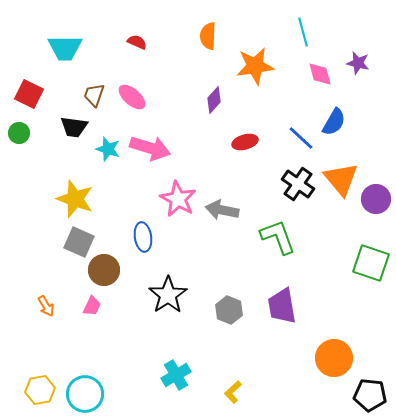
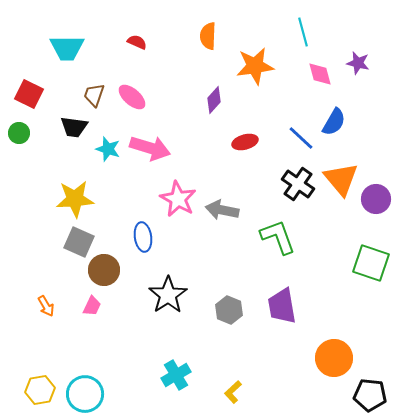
cyan trapezoid: moved 2 px right
yellow star: rotated 24 degrees counterclockwise
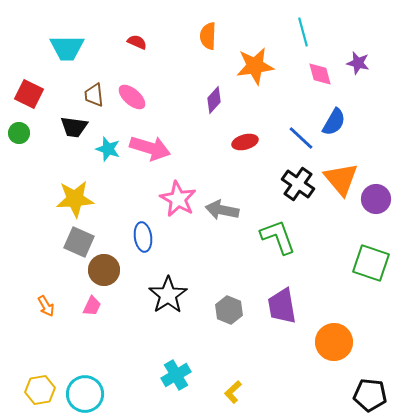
brown trapezoid: rotated 25 degrees counterclockwise
orange circle: moved 16 px up
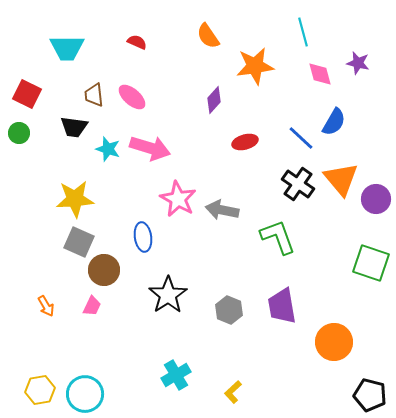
orange semicircle: rotated 36 degrees counterclockwise
red square: moved 2 px left
black pentagon: rotated 8 degrees clockwise
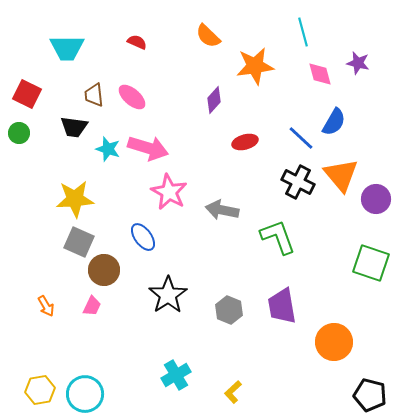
orange semicircle: rotated 12 degrees counterclockwise
pink arrow: moved 2 px left
orange triangle: moved 4 px up
black cross: moved 2 px up; rotated 8 degrees counterclockwise
pink star: moved 9 px left, 7 px up
blue ellipse: rotated 28 degrees counterclockwise
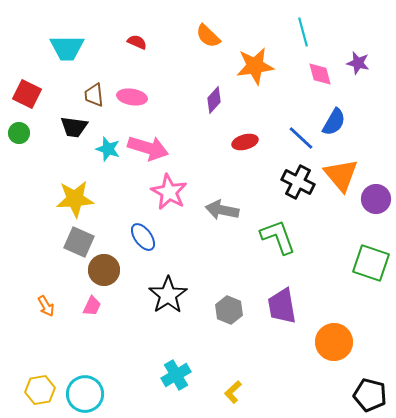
pink ellipse: rotated 32 degrees counterclockwise
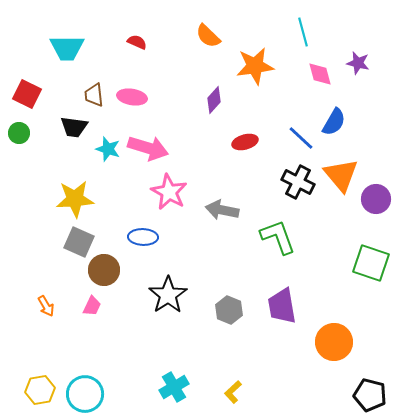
blue ellipse: rotated 52 degrees counterclockwise
cyan cross: moved 2 px left, 12 px down
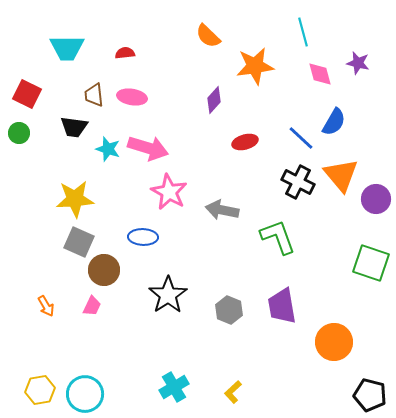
red semicircle: moved 12 px left, 11 px down; rotated 30 degrees counterclockwise
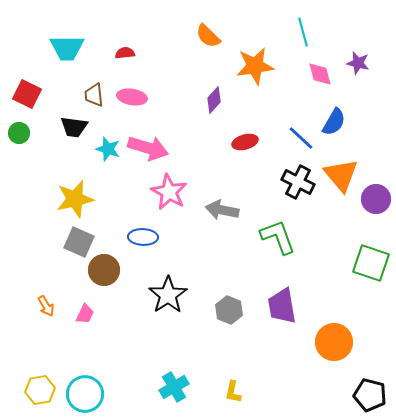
yellow star: rotated 9 degrees counterclockwise
pink trapezoid: moved 7 px left, 8 px down
yellow L-shape: rotated 35 degrees counterclockwise
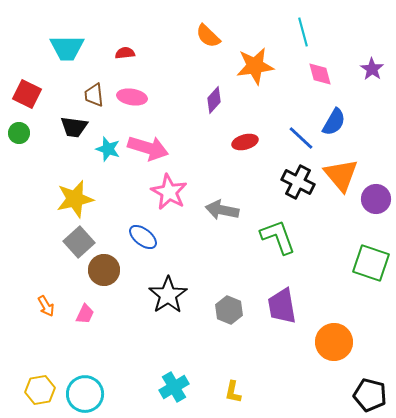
purple star: moved 14 px right, 6 px down; rotated 20 degrees clockwise
blue ellipse: rotated 36 degrees clockwise
gray square: rotated 24 degrees clockwise
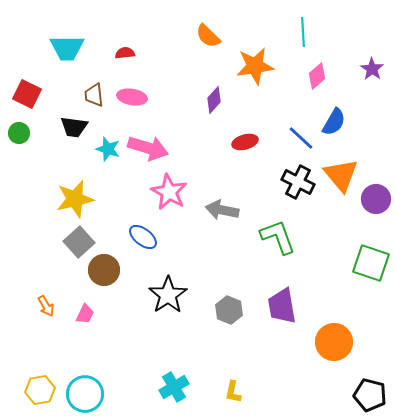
cyan line: rotated 12 degrees clockwise
pink diamond: moved 3 px left, 2 px down; rotated 64 degrees clockwise
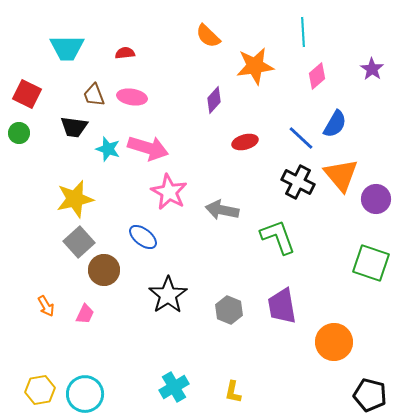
brown trapezoid: rotated 15 degrees counterclockwise
blue semicircle: moved 1 px right, 2 px down
